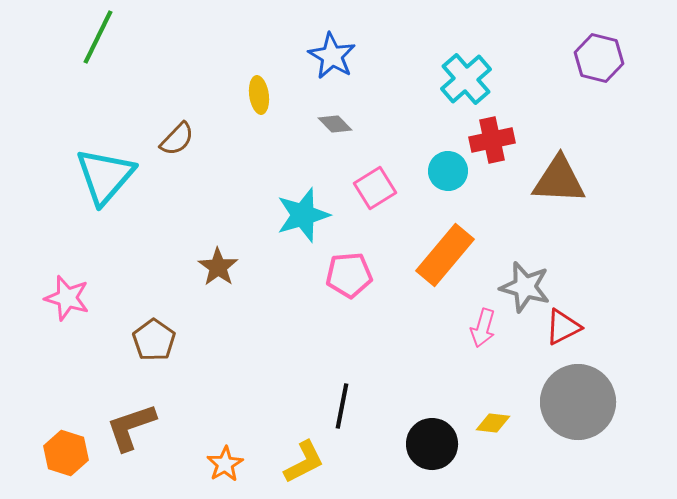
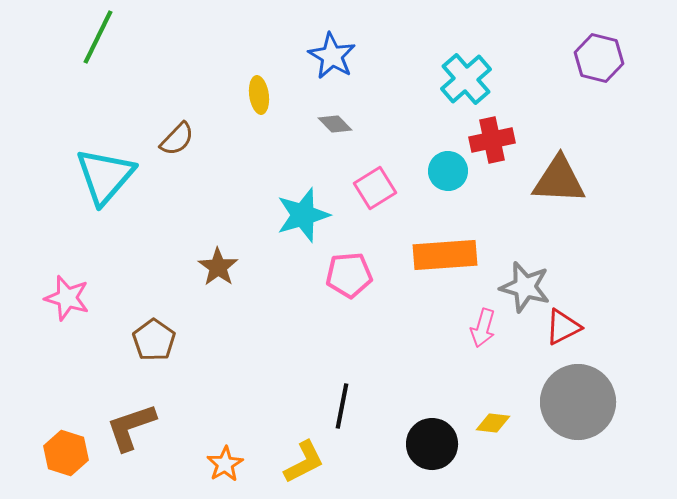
orange rectangle: rotated 46 degrees clockwise
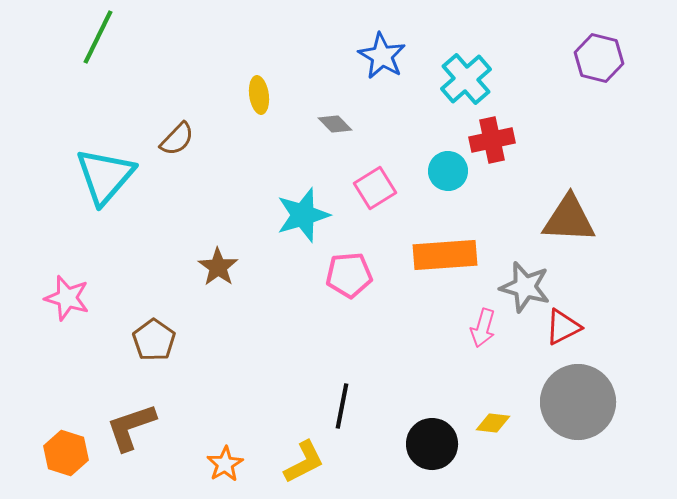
blue star: moved 50 px right
brown triangle: moved 10 px right, 39 px down
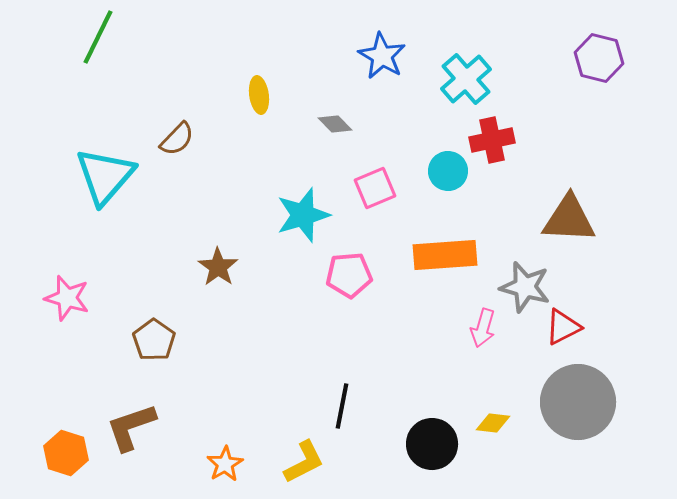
pink square: rotated 9 degrees clockwise
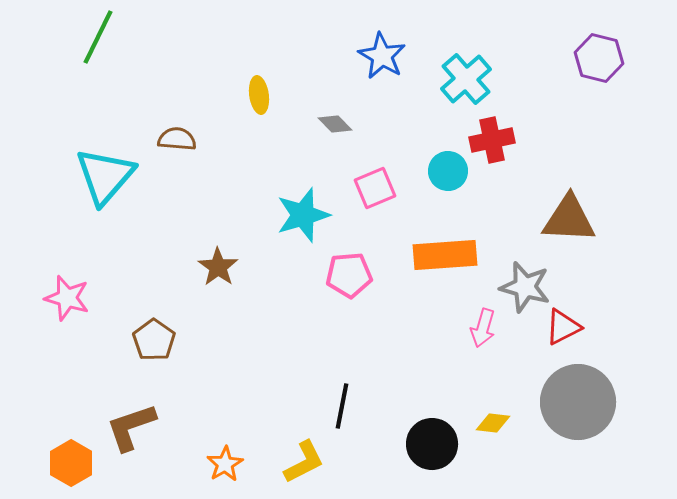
brown semicircle: rotated 129 degrees counterclockwise
orange hexagon: moved 5 px right, 10 px down; rotated 12 degrees clockwise
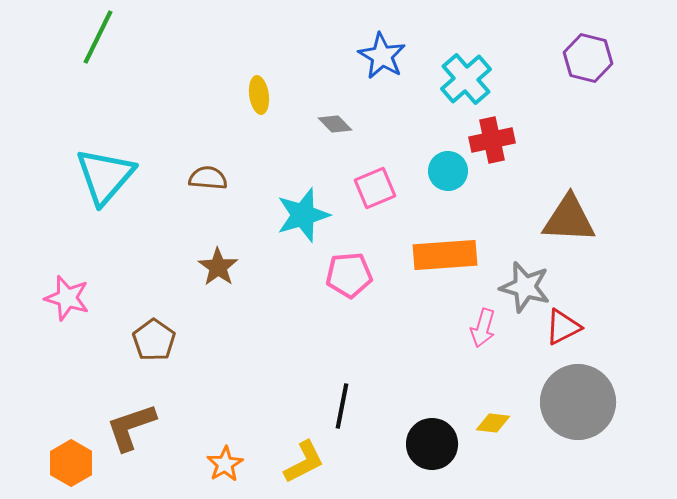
purple hexagon: moved 11 px left
brown semicircle: moved 31 px right, 39 px down
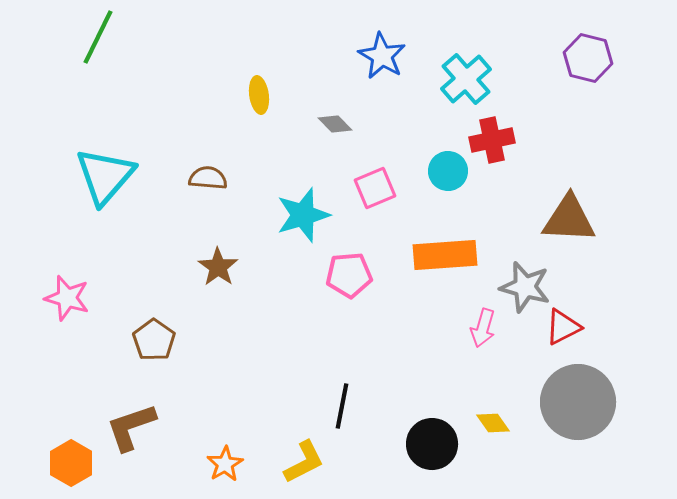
yellow diamond: rotated 48 degrees clockwise
